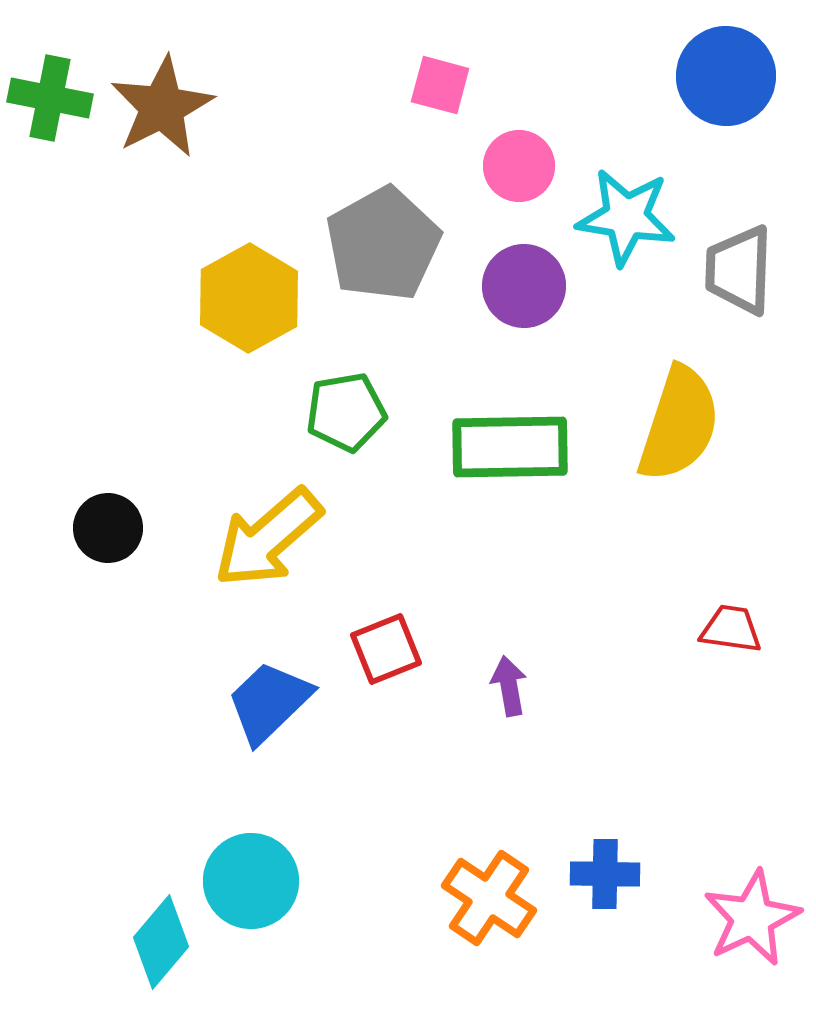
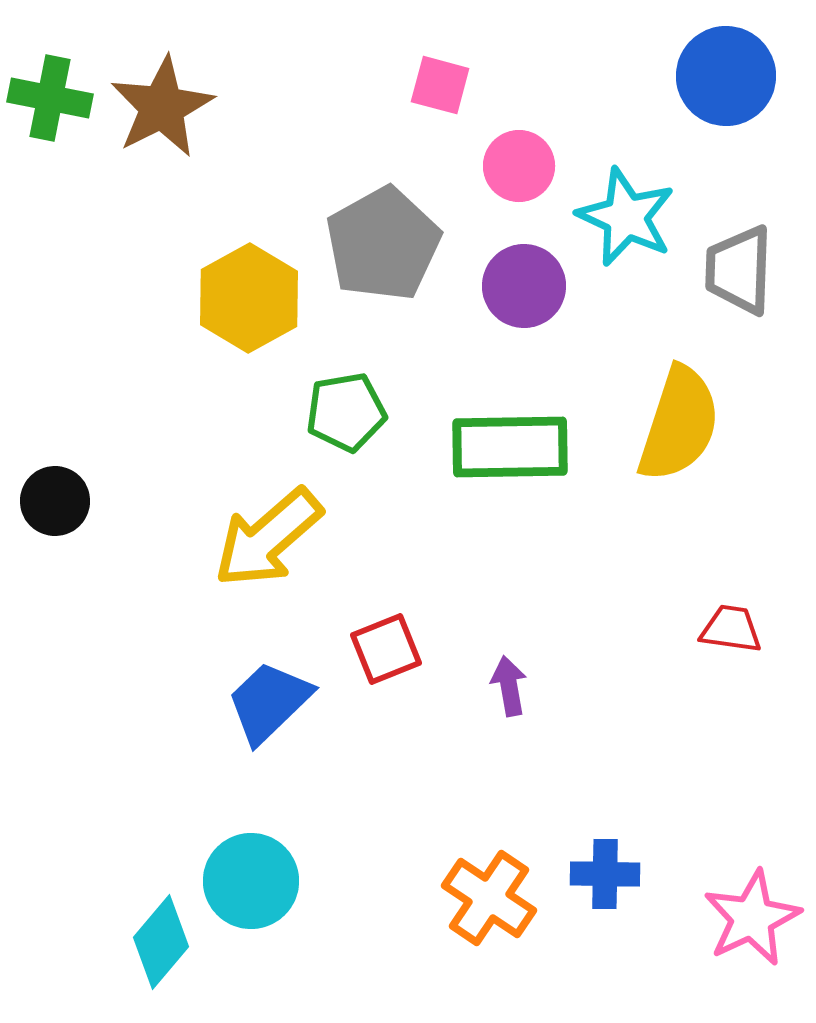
cyan star: rotated 16 degrees clockwise
black circle: moved 53 px left, 27 px up
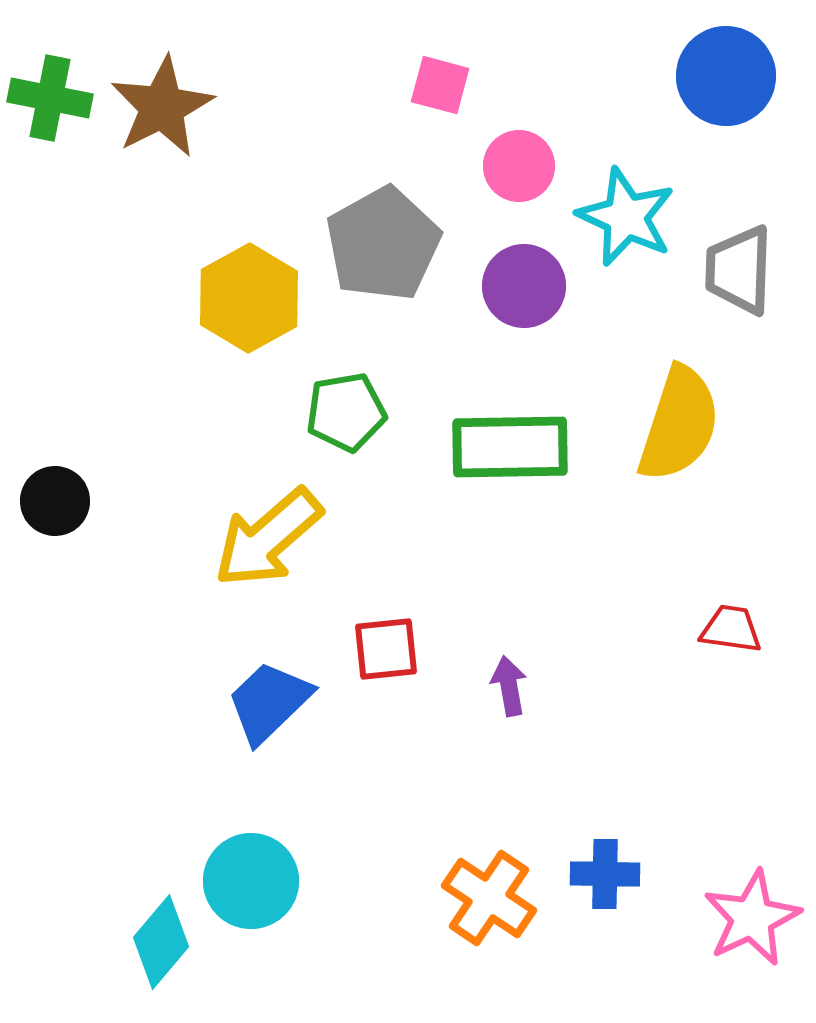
red square: rotated 16 degrees clockwise
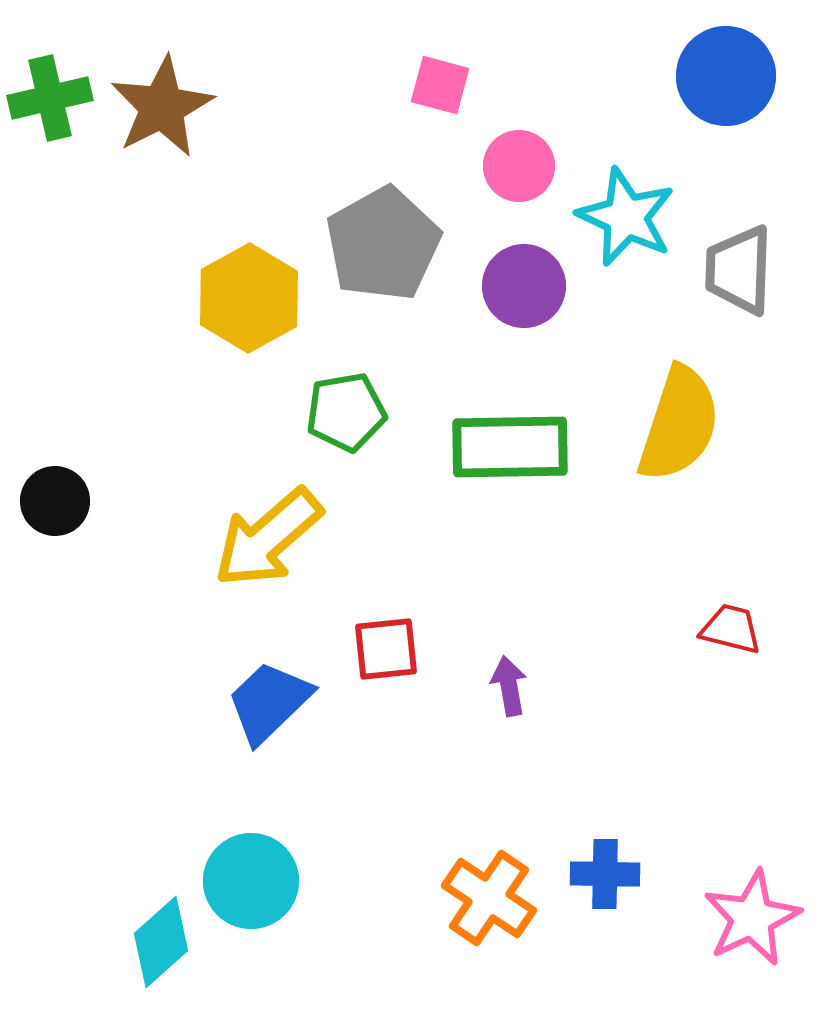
green cross: rotated 24 degrees counterclockwise
red trapezoid: rotated 6 degrees clockwise
cyan diamond: rotated 8 degrees clockwise
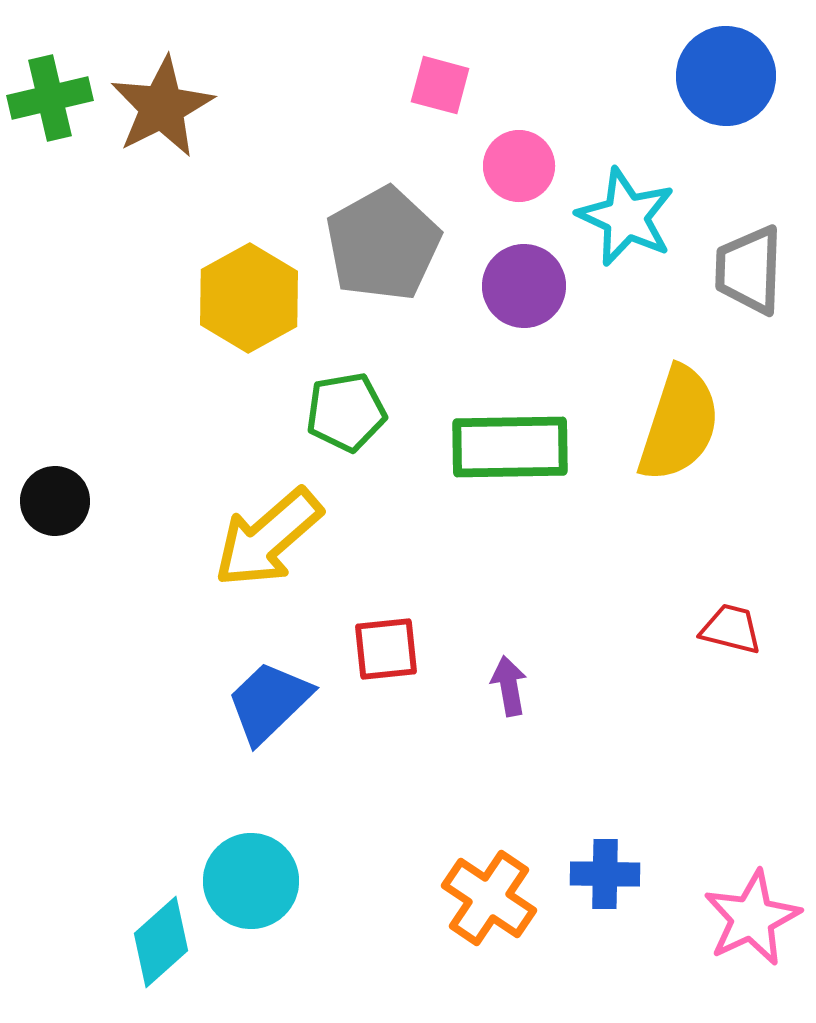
gray trapezoid: moved 10 px right
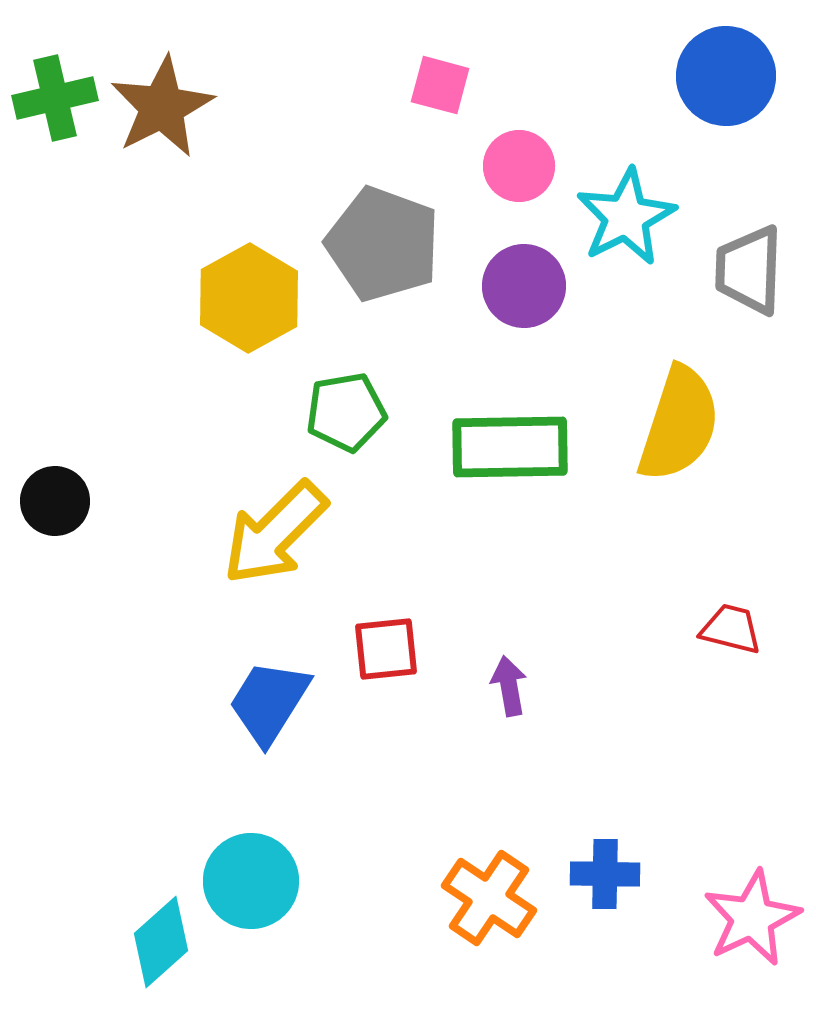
green cross: moved 5 px right
cyan star: rotated 20 degrees clockwise
gray pentagon: rotated 23 degrees counterclockwise
yellow arrow: moved 7 px right, 5 px up; rotated 4 degrees counterclockwise
blue trapezoid: rotated 14 degrees counterclockwise
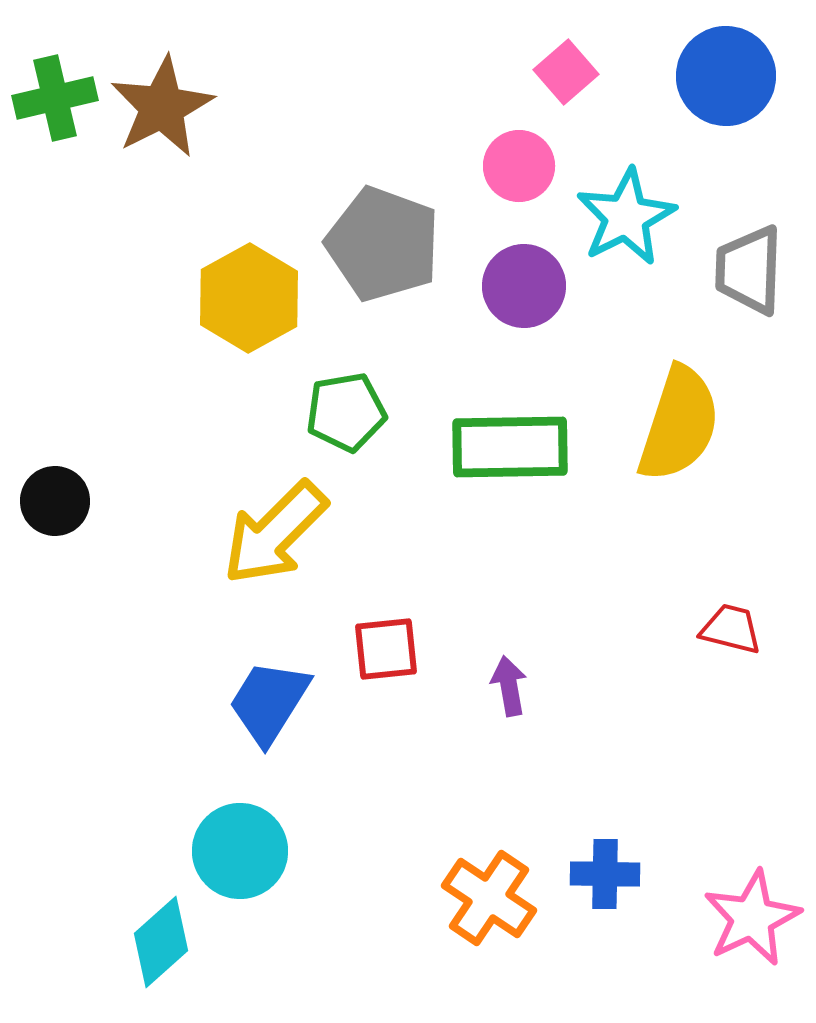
pink square: moved 126 px right, 13 px up; rotated 34 degrees clockwise
cyan circle: moved 11 px left, 30 px up
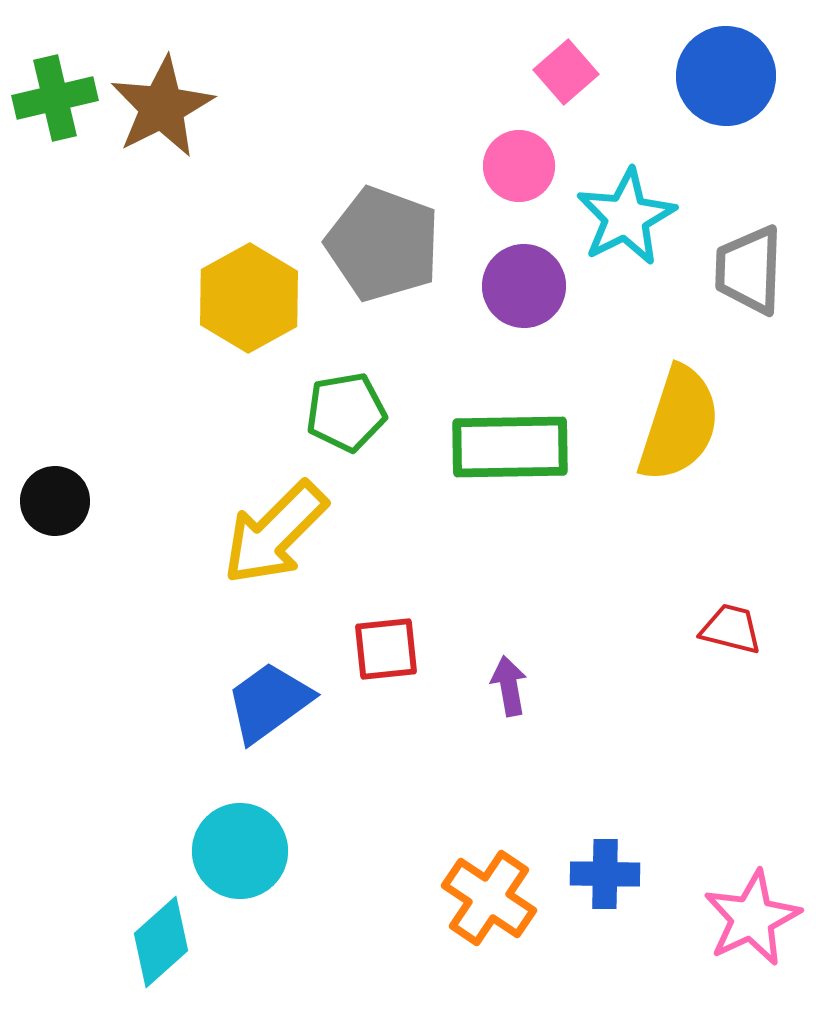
blue trapezoid: rotated 22 degrees clockwise
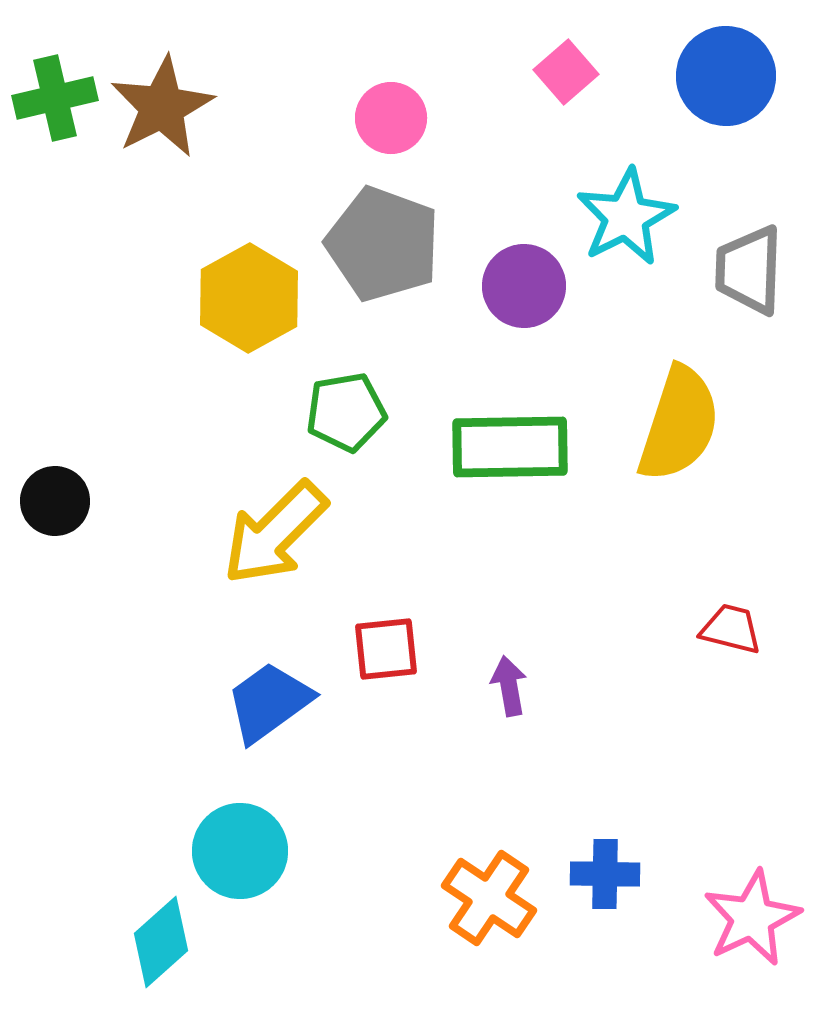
pink circle: moved 128 px left, 48 px up
